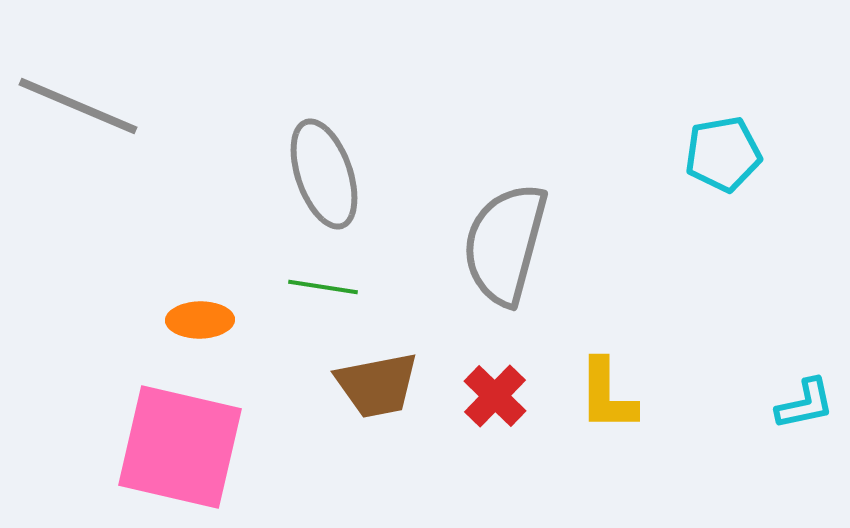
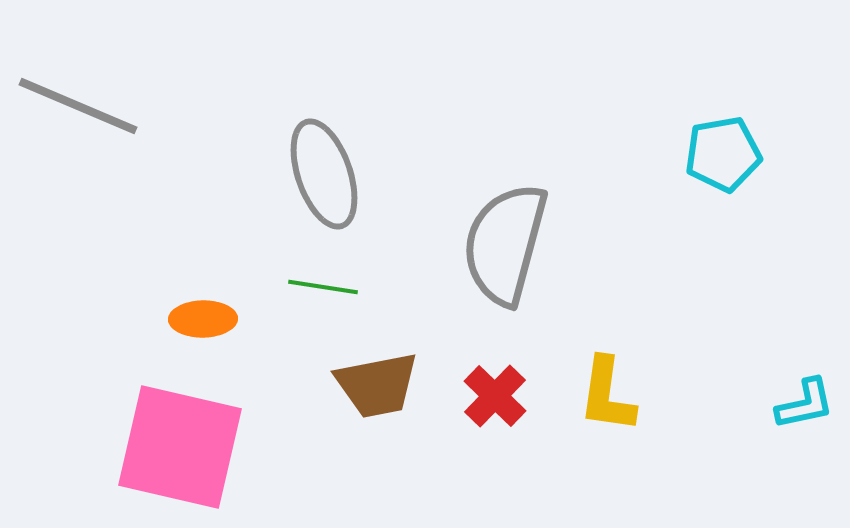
orange ellipse: moved 3 px right, 1 px up
yellow L-shape: rotated 8 degrees clockwise
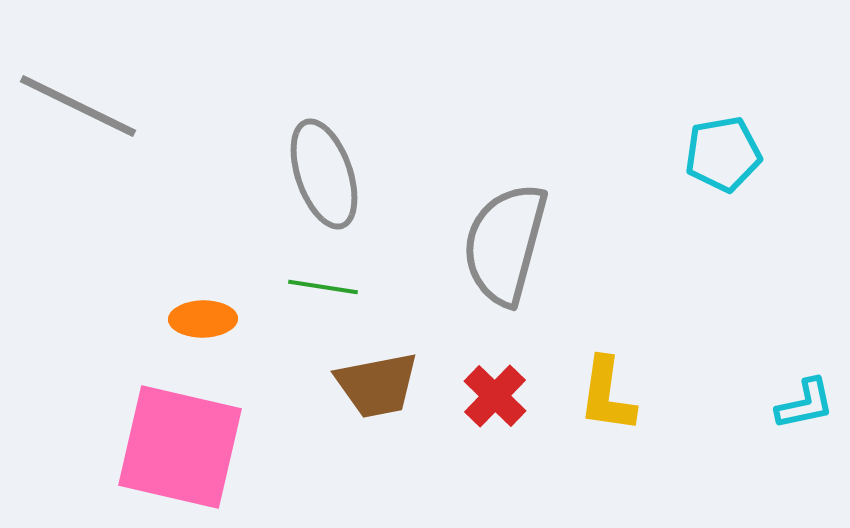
gray line: rotated 3 degrees clockwise
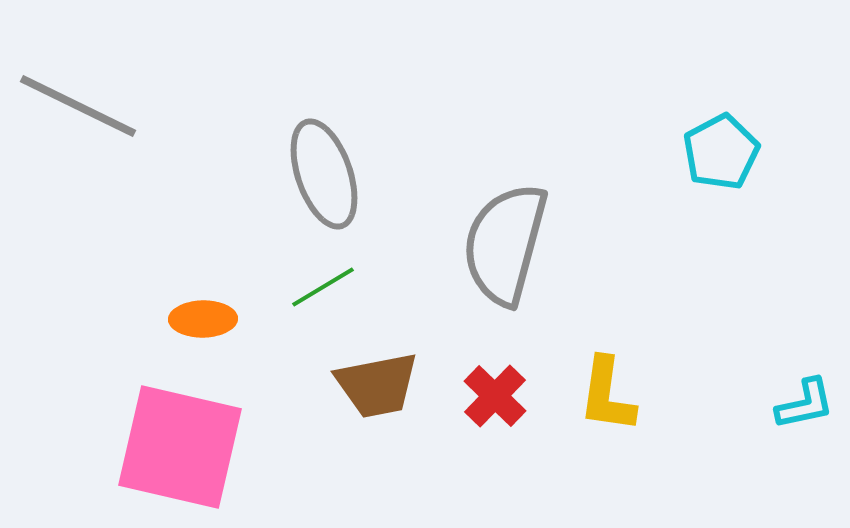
cyan pentagon: moved 2 px left, 2 px up; rotated 18 degrees counterclockwise
green line: rotated 40 degrees counterclockwise
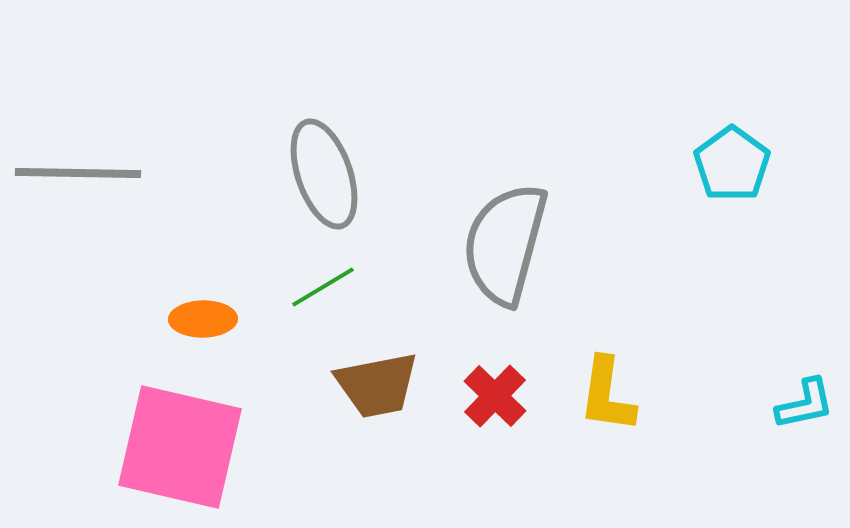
gray line: moved 67 px down; rotated 25 degrees counterclockwise
cyan pentagon: moved 11 px right, 12 px down; rotated 8 degrees counterclockwise
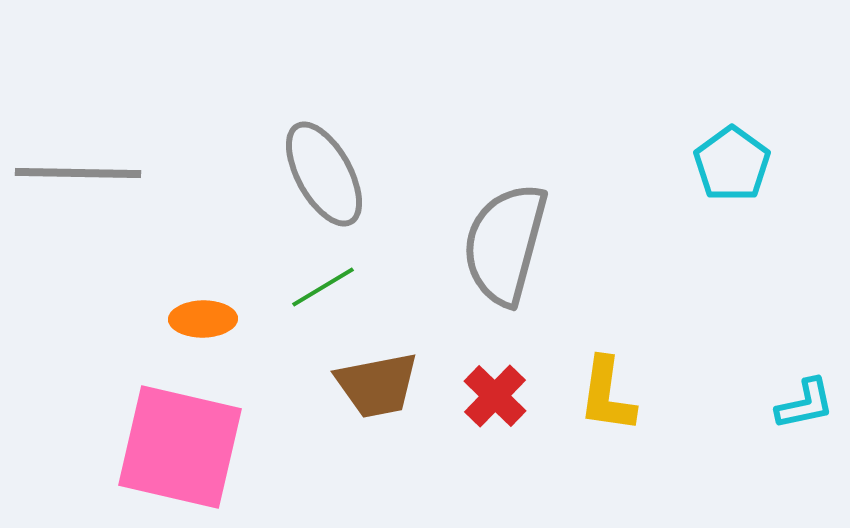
gray ellipse: rotated 10 degrees counterclockwise
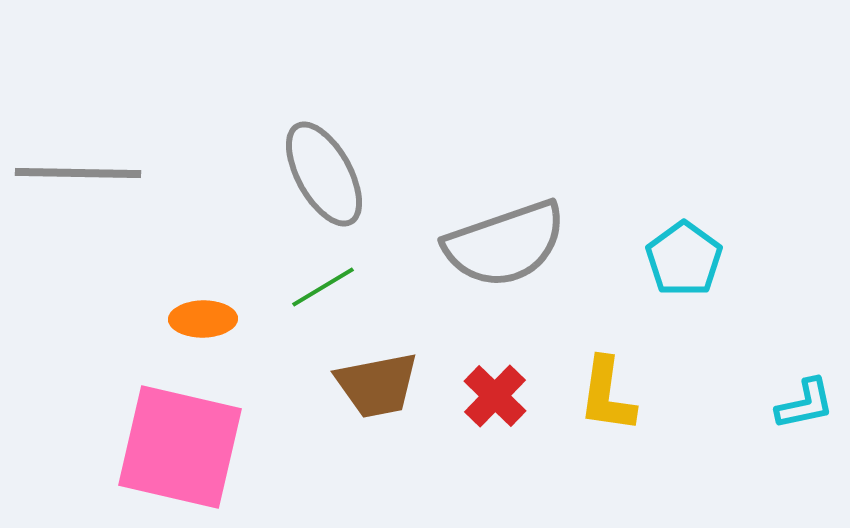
cyan pentagon: moved 48 px left, 95 px down
gray semicircle: rotated 124 degrees counterclockwise
